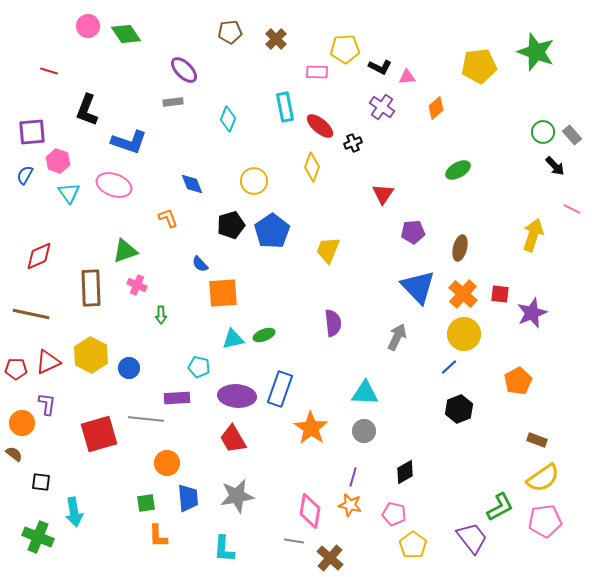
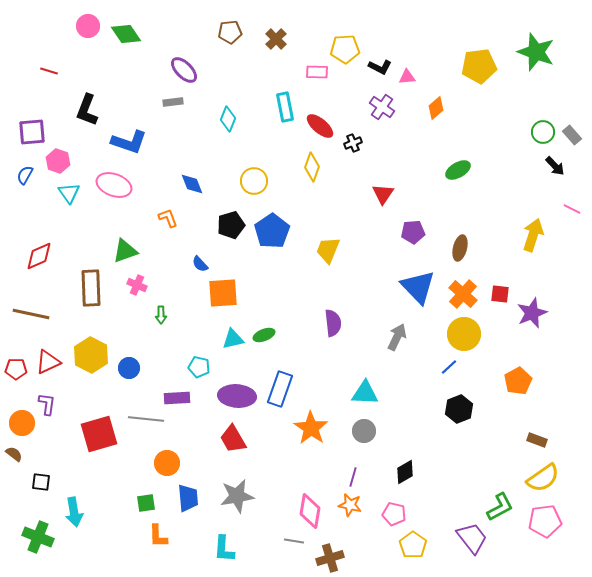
brown cross at (330, 558): rotated 32 degrees clockwise
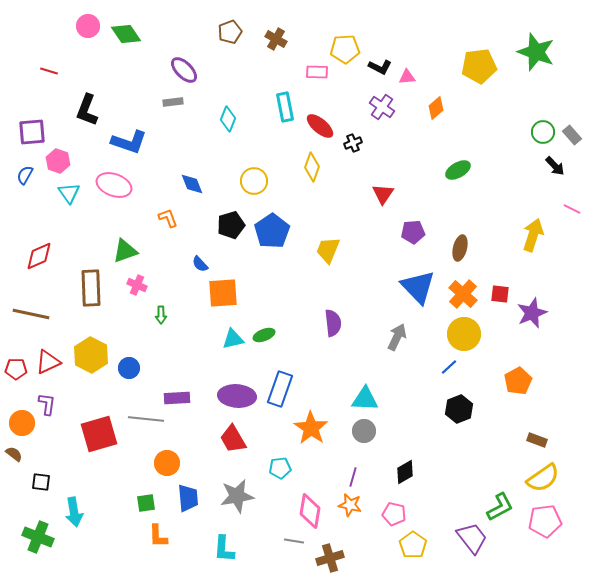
brown pentagon at (230, 32): rotated 15 degrees counterclockwise
brown cross at (276, 39): rotated 15 degrees counterclockwise
cyan pentagon at (199, 367): moved 81 px right, 101 px down; rotated 20 degrees counterclockwise
cyan triangle at (365, 393): moved 6 px down
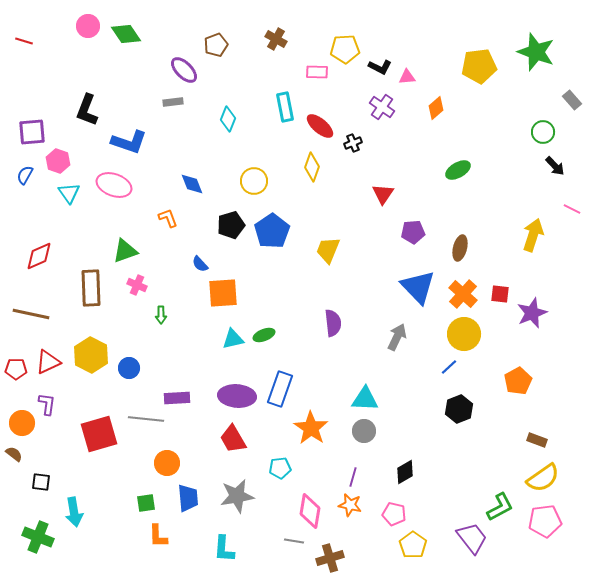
brown pentagon at (230, 32): moved 14 px left, 13 px down
red line at (49, 71): moved 25 px left, 30 px up
gray rectangle at (572, 135): moved 35 px up
